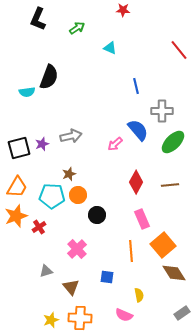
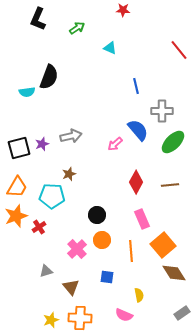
orange circle: moved 24 px right, 45 px down
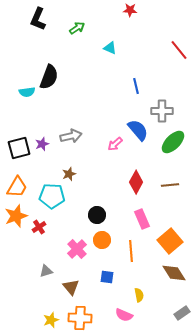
red star: moved 7 px right
orange square: moved 7 px right, 4 px up
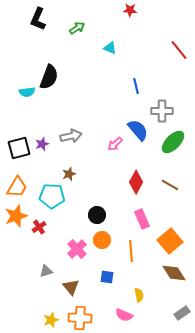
brown line: rotated 36 degrees clockwise
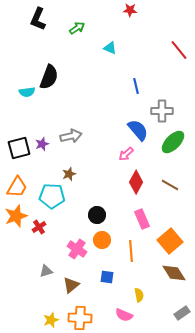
pink arrow: moved 11 px right, 10 px down
pink cross: rotated 12 degrees counterclockwise
brown triangle: moved 2 px up; rotated 30 degrees clockwise
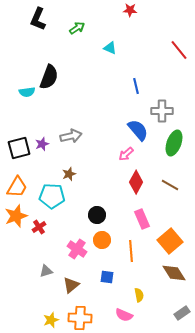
green ellipse: moved 1 px right, 1 px down; rotated 25 degrees counterclockwise
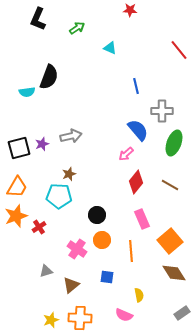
red diamond: rotated 10 degrees clockwise
cyan pentagon: moved 7 px right
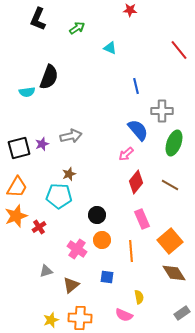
yellow semicircle: moved 2 px down
